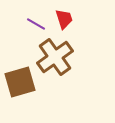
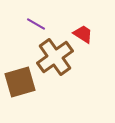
red trapezoid: moved 19 px right, 15 px down; rotated 40 degrees counterclockwise
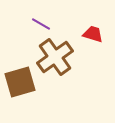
purple line: moved 5 px right
red trapezoid: moved 10 px right; rotated 15 degrees counterclockwise
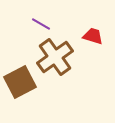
red trapezoid: moved 2 px down
brown square: rotated 12 degrees counterclockwise
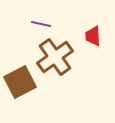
purple line: rotated 18 degrees counterclockwise
red trapezoid: rotated 110 degrees counterclockwise
